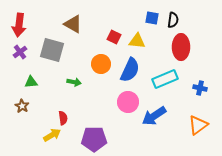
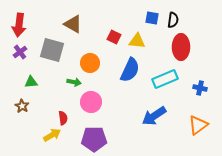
orange circle: moved 11 px left, 1 px up
pink circle: moved 37 px left
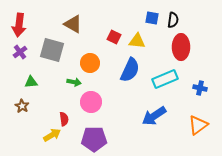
red semicircle: moved 1 px right, 1 px down
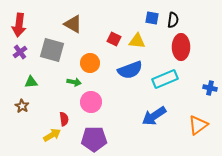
red square: moved 2 px down
blue semicircle: rotated 45 degrees clockwise
blue cross: moved 10 px right
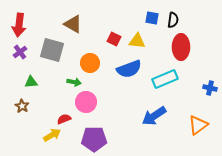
blue semicircle: moved 1 px left, 1 px up
pink circle: moved 5 px left
red semicircle: rotated 104 degrees counterclockwise
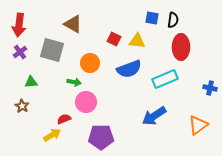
purple pentagon: moved 7 px right, 2 px up
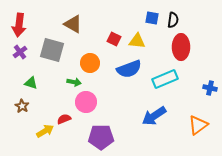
green triangle: moved 1 px down; rotated 24 degrees clockwise
yellow arrow: moved 7 px left, 4 px up
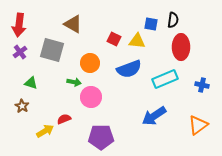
blue square: moved 1 px left, 6 px down
blue cross: moved 8 px left, 3 px up
pink circle: moved 5 px right, 5 px up
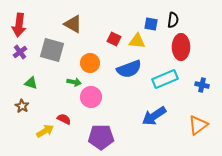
red semicircle: rotated 48 degrees clockwise
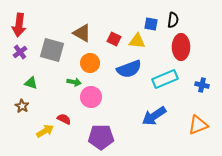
brown triangle: moved 9 px right, 9 px down
orange triangle: rotated 15 degrees clockwise
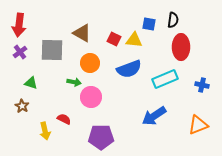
blue square: moved 2 px left
yellow triangle: moved 3 px left, 1 px up
gray square: rotated 15 degrees counterclockwise
yellow arrow: rotated 108 degrees clockwise
